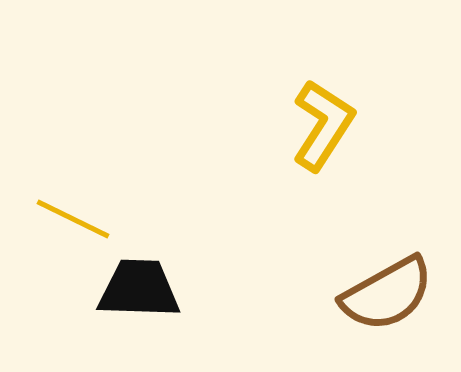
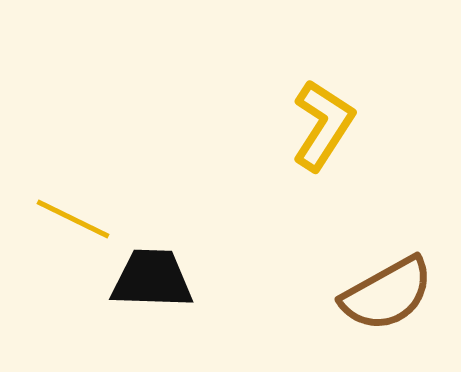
black trapezoid: moved 13 px right, 10 px up
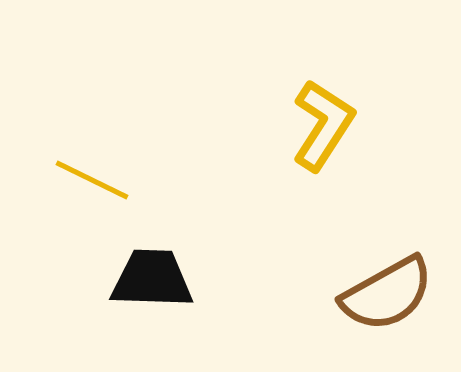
yellow line: moved 19 px right, 39 px up
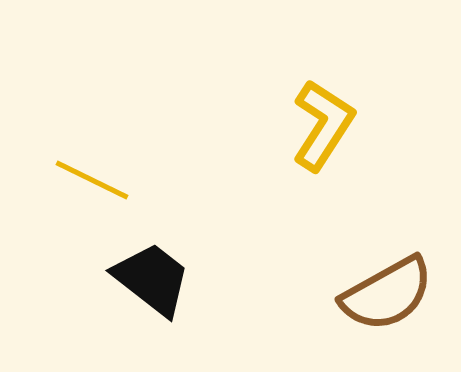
black trapezoid: rotated 36 degrees clockwise
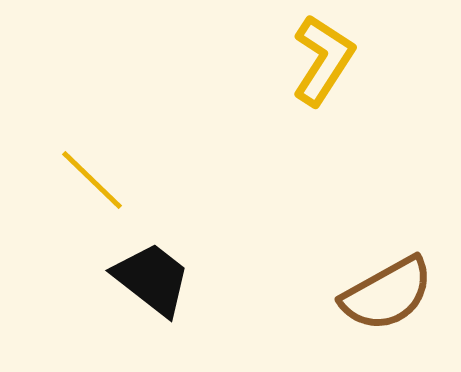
yellow L-shape: moved 65 px up
yellow line: rotated 18 degrees clockwise
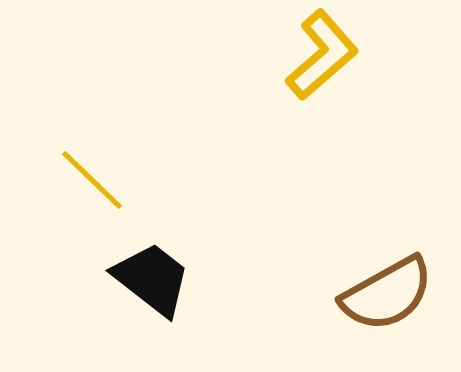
yellow L-shape: moved 1 px left, 5 px up; rotated 16 degrees clockwise
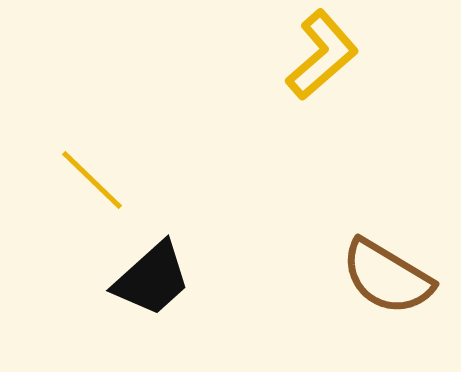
black trapezoid: rotated 100 degrees clockwise
brown semicircle: moved 17 px up; rotated 60 degrees clockwise
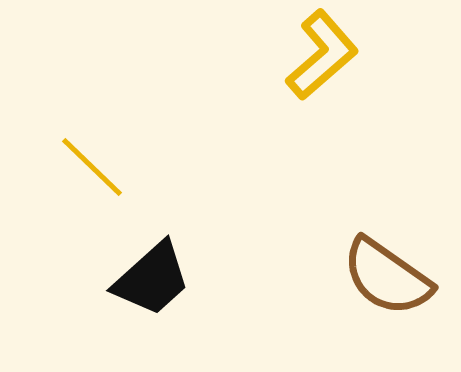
yellow line: moved 13 px up
brown semicircle: rotated 4 degrees clockwise
